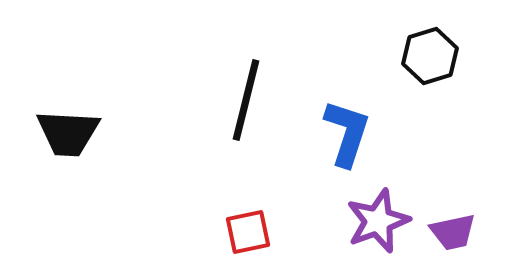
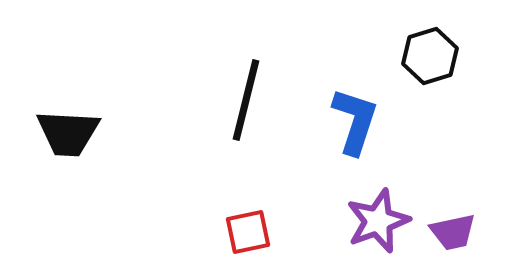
blue L-shape: moved 8 px right, 12 px up
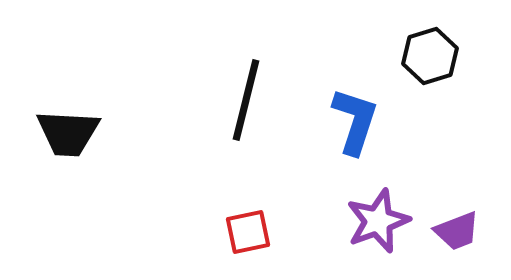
purple trapezoid: moved 4 px right, 1 px up; rotated 9 degrees counterclockwise
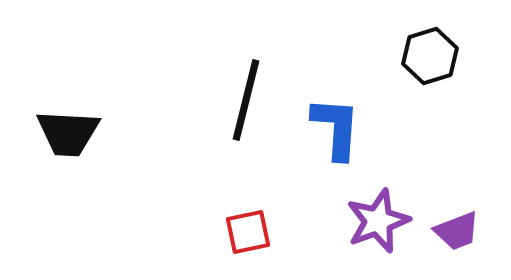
blue L-shape: moved 19 px left, 7 px down; rotated 14 degrees counterclockwise
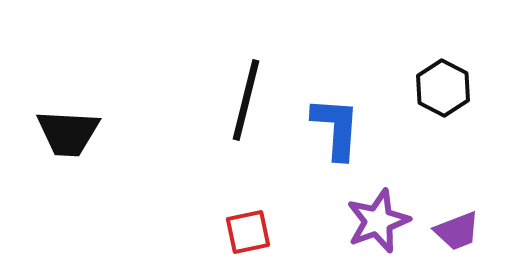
black hexagon: moved 13 px right, 32 px down; rotated 16 degrees counterclockwise
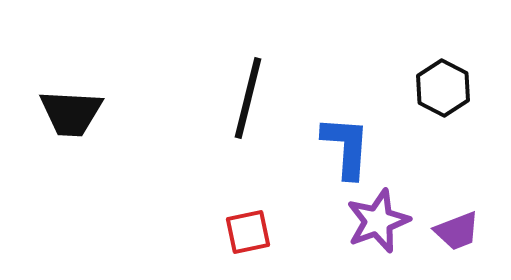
black line: moved 2 px right, 2 px up
blue L-shape: moved 10 px right, 19 px down
black trapezoid: moved 3 px right, 20 px up
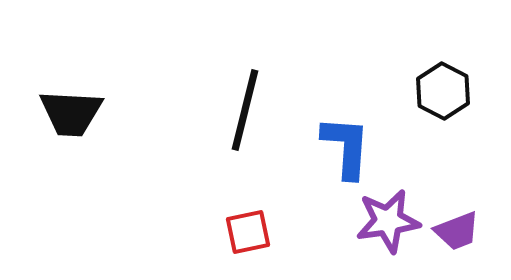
black hexagon: moved 3 px down
black line: moved 3 px left, 12 px down
purple star: moved 10 px right; rotated 12 degrees clockwise
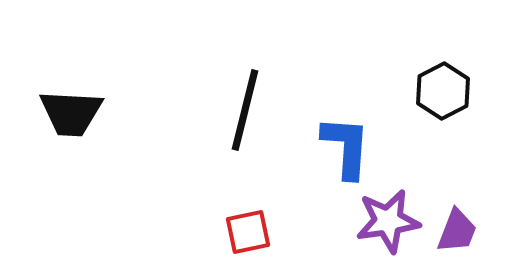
black hexagon: rotated 6 degrees clockwise
purple trapezoid: rotated 48 degrees counterclockwise
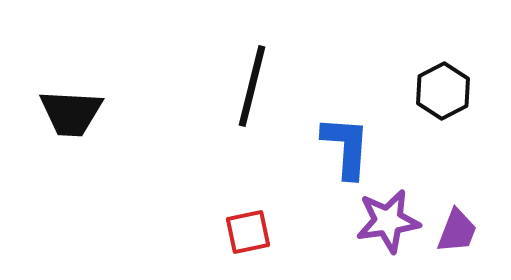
black line: moved 7 px right, 24 px up
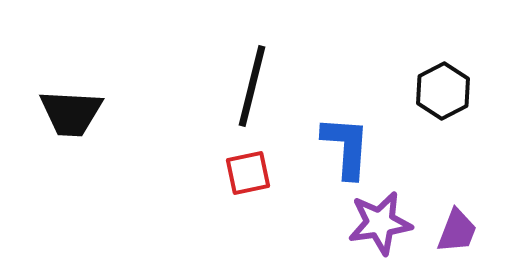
purple star: moved 8 px left, 2 px down
red square: moved 59 px up
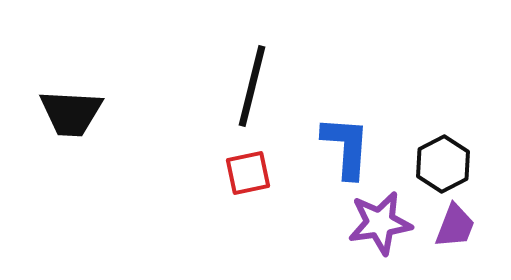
black hexagon: moved 73 px down
purple trapezoid: moved 2 px left, 5 px up
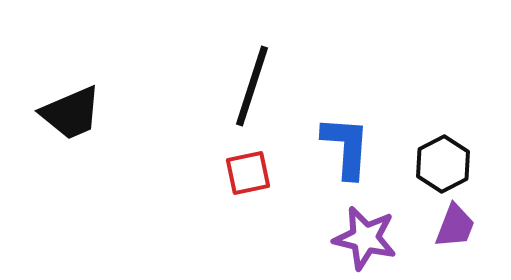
black line: rotated 4 degrees clockwise
black trapezoid: rotated 26 degrees counterclockwise
purple star: moved 15 px left, 15 px down; rotated 22 degrees clockwise
